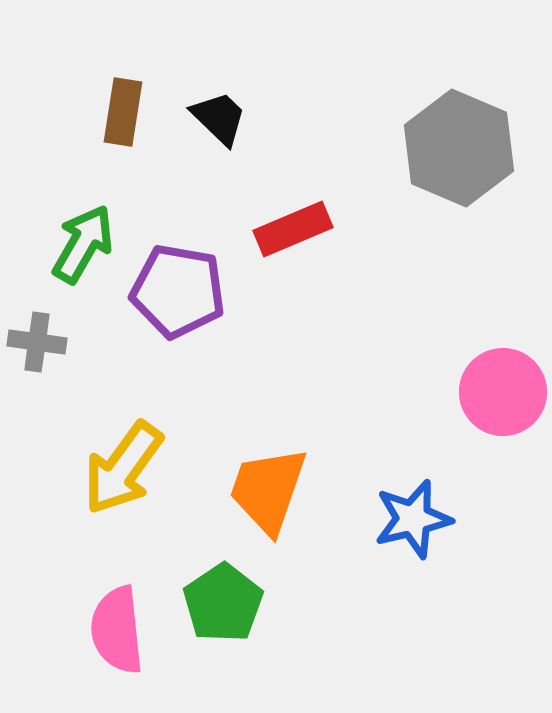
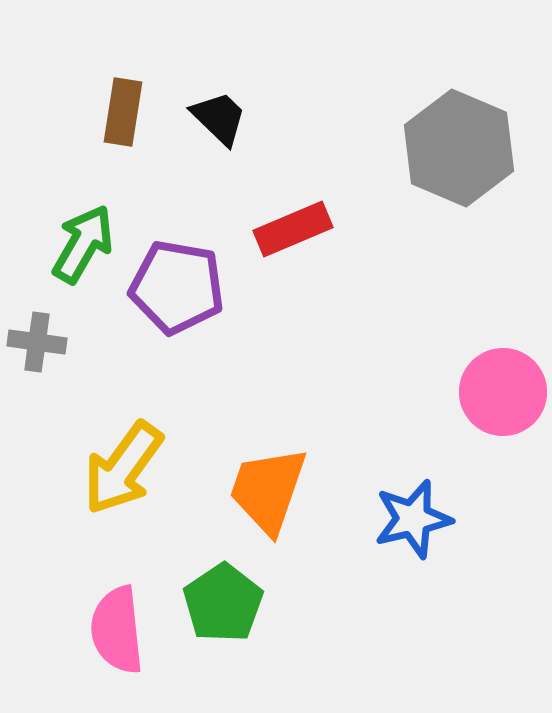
purple pentagon: moved 1 px left, 4 px up
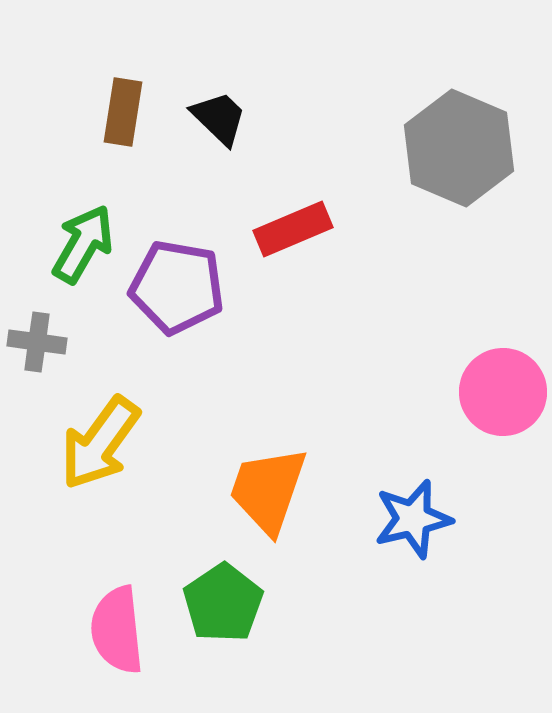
yellow arrow: moved 23 px left, 25 px up
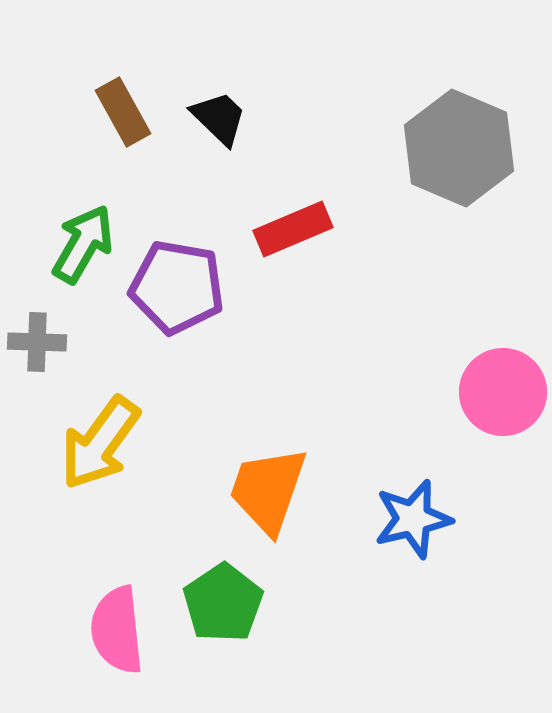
brown rectangle: rotated 38 degrees counterclockwise
gray cross: rotated 6 degrees counterclockwise
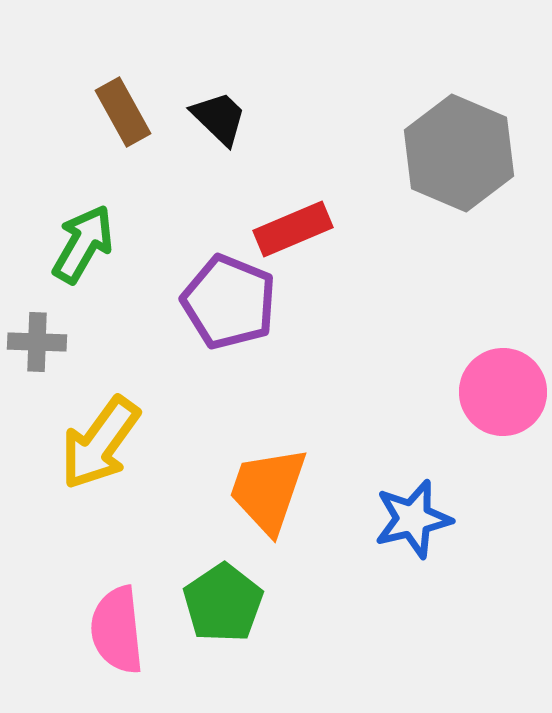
gray hexagon: moved 5 px down
purple pentagon: moved 52 px right, 15 px down; rotated 12 degrees clockwise
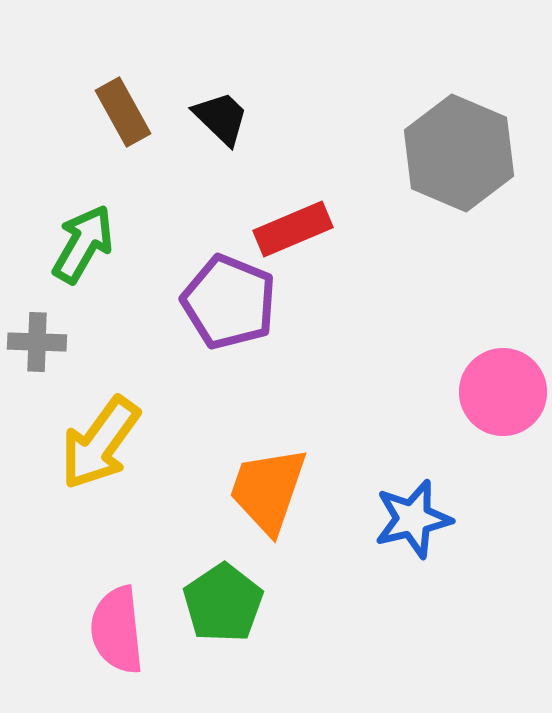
black trapezoid: moved 2 px right
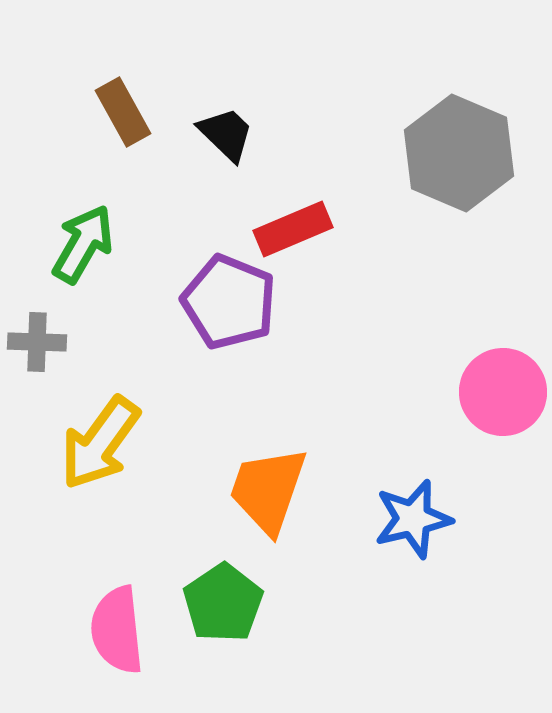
black trapezoid: moved 5 px right, 16 px down
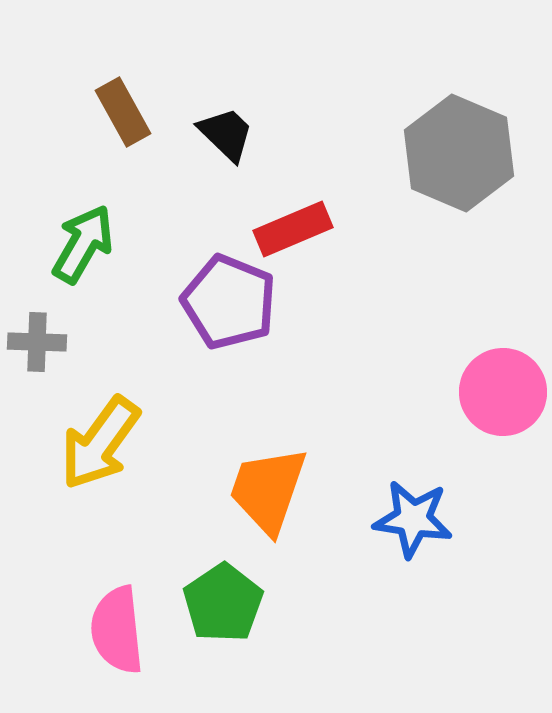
blue star: rotated 22 degrees clockwise
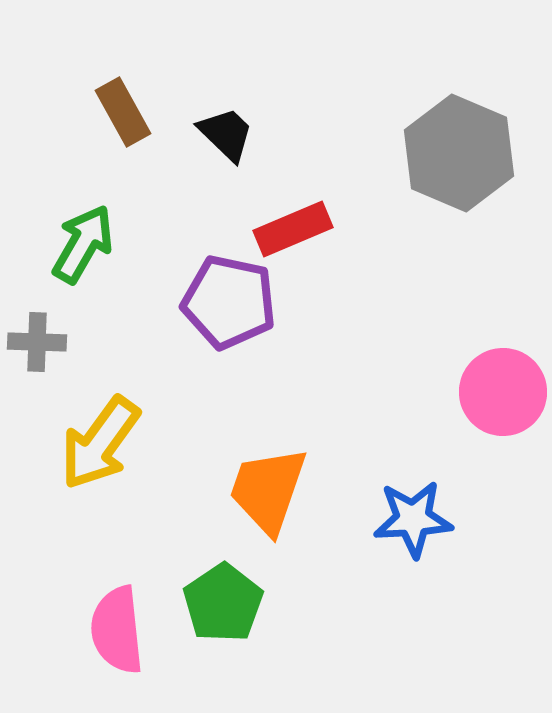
purple pentagon: rotated 10 degrees counterclockwise
blue star: rotated 12 degrees counterclockwise
